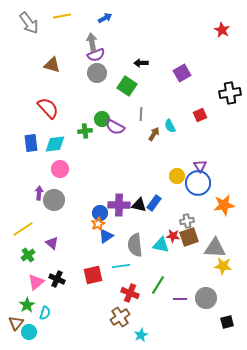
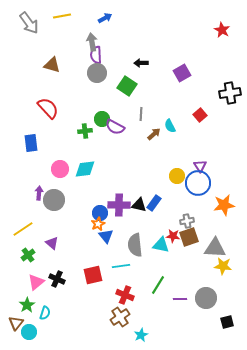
purple semicircle at (96, 55): rotated 108 degrees clockwise
red square at (200, 115): rotated 16 degrees counterclockwise
brown arrow at (154, 134): rotated 16 degrees clockwise
cyan diamond at (55, 144): moved 30 px right, 25 px down
blue triangle at (106, 236): rotated 35 degrees counterclockwise
red cross at (130, 293): moved 5 px left, 2 px down
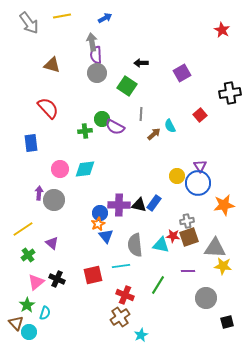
purple line at (180, 299): moved 8 px right, 28 px up
brown triangle at (16, 323): rotated 21 degrees counterclockwise
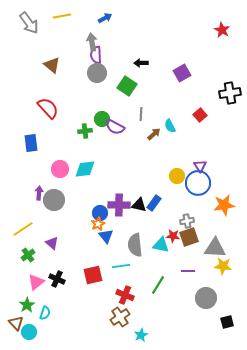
brown triangle at (52, 65): rotated 24 degrees clockwise
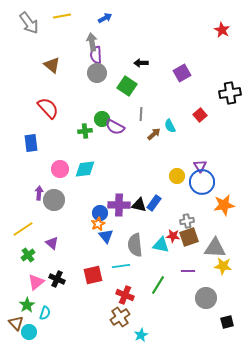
blue circle at (198, 183): moved 4 px right, 1 px up
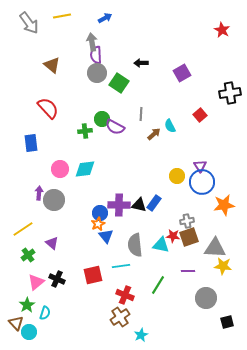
green square at (127, 86): moved 8 px left, 3 px up
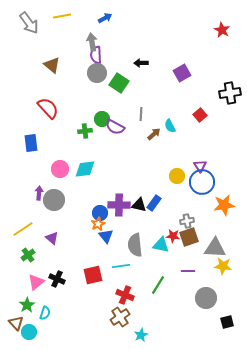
purple triangle at (52, 243): moved 5 px up
